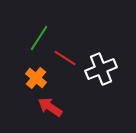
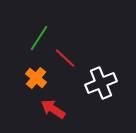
red line: rotated 10 degrees clockwise
white cross: moved 14 px down
red arrow: moved 3 px right, 2 px down
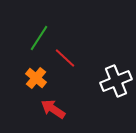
white cross: moved 15 px right, 2 px up
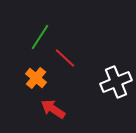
green line: moved 1 px right, 1 px up
white cross: moved 1 px down
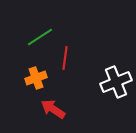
green line: rotated 24 degrees clockwise
red line: rotated 55 degrees clockwise
orange cross: rotated 30 degrees clockwise
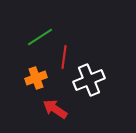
red line: moved 1 px left, 1 px up
white cross: moved 27 px left, 2 px up
red arrow: moved 2 px right
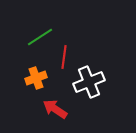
white cross: moved 2 px down
